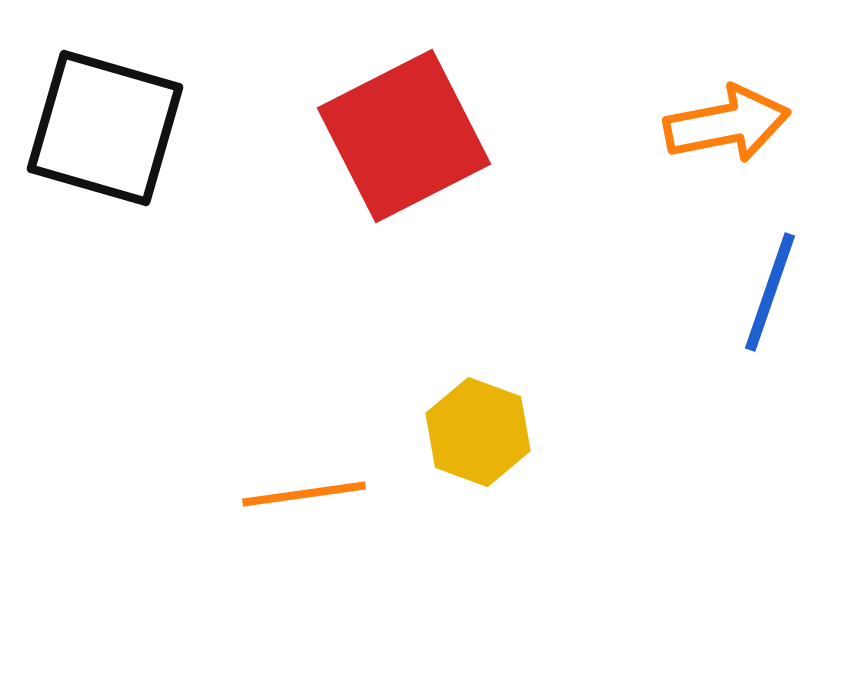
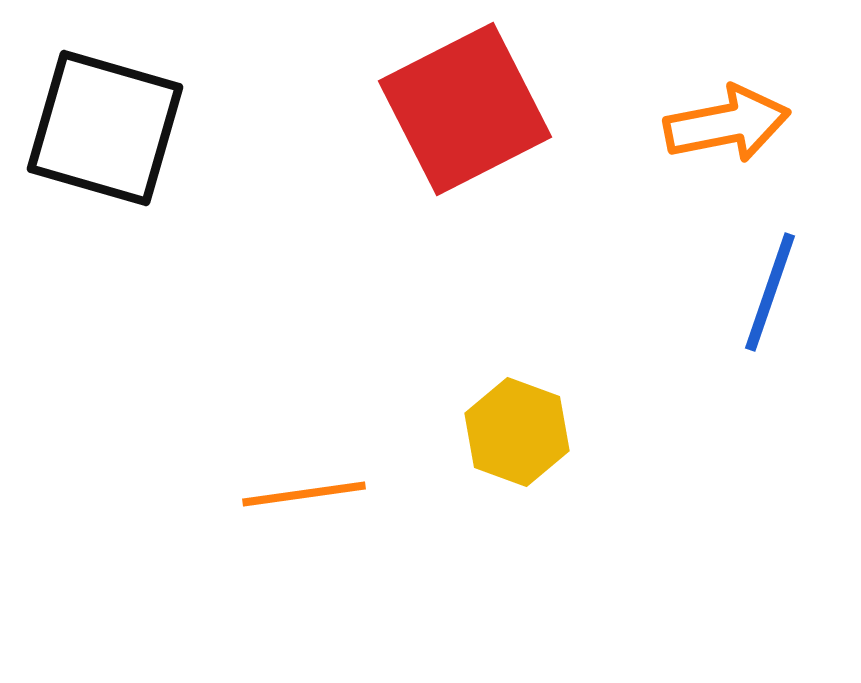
red square: moved 61 px right, 27 px up
yellow hexagon: moved 39 px right
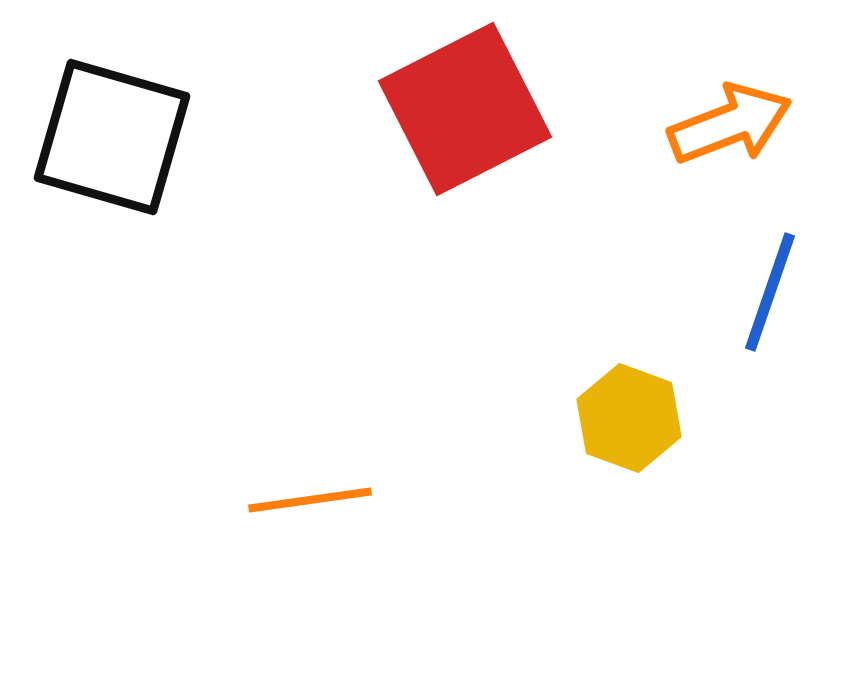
orange arrow: moved 3 px right; rotated 10 degrees counterclockwise
black square: moved 7 px right, 9 px down
yellow hexagon: moved 112 px right, 14 px up
orange line: moved 6 px right, 6 px down
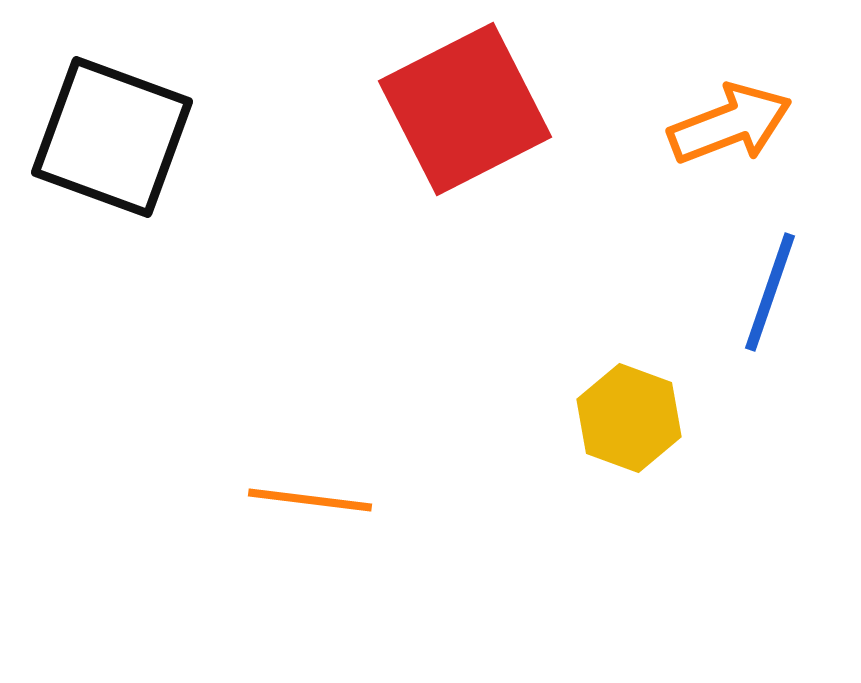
black square: rotated 4 degrees clockwise
orange line: rotated 15 degrees clockwise
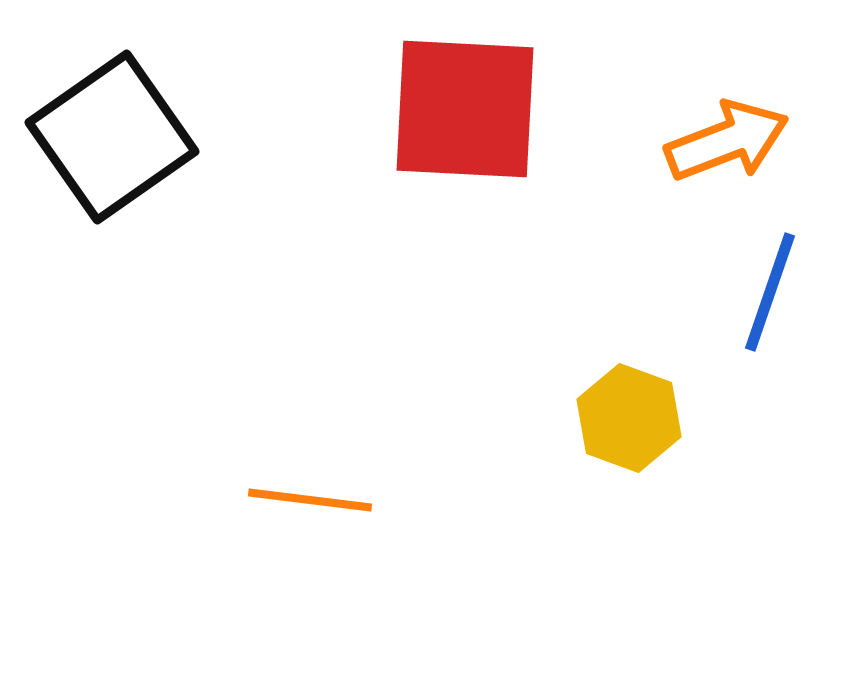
red square: rotated 30 degrees clockwise
orange arrow: moved 3 px left, 17 px down
black square: rotated 35 degrees clockwise
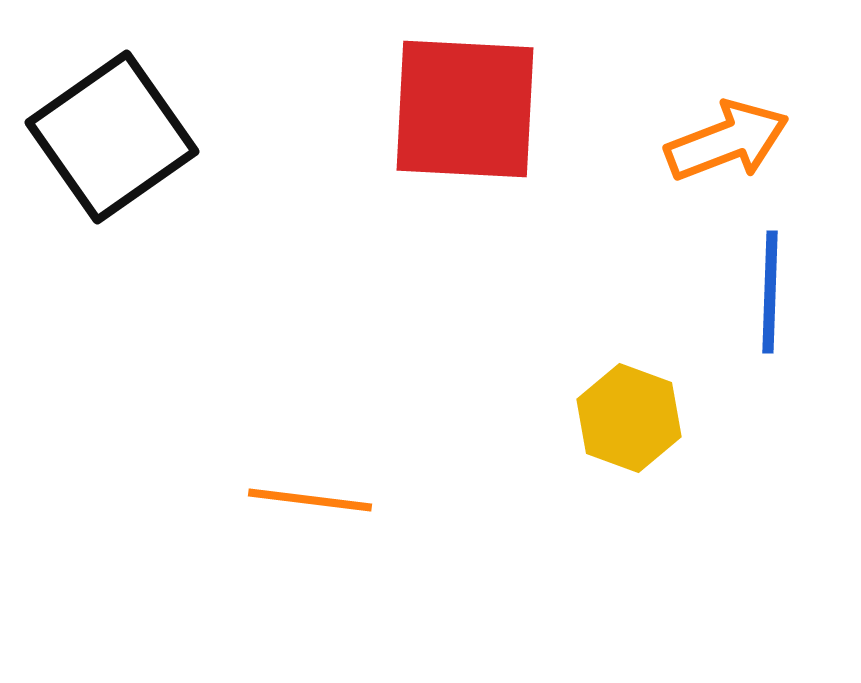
blue line: rotated 17 degrees counterclockwise
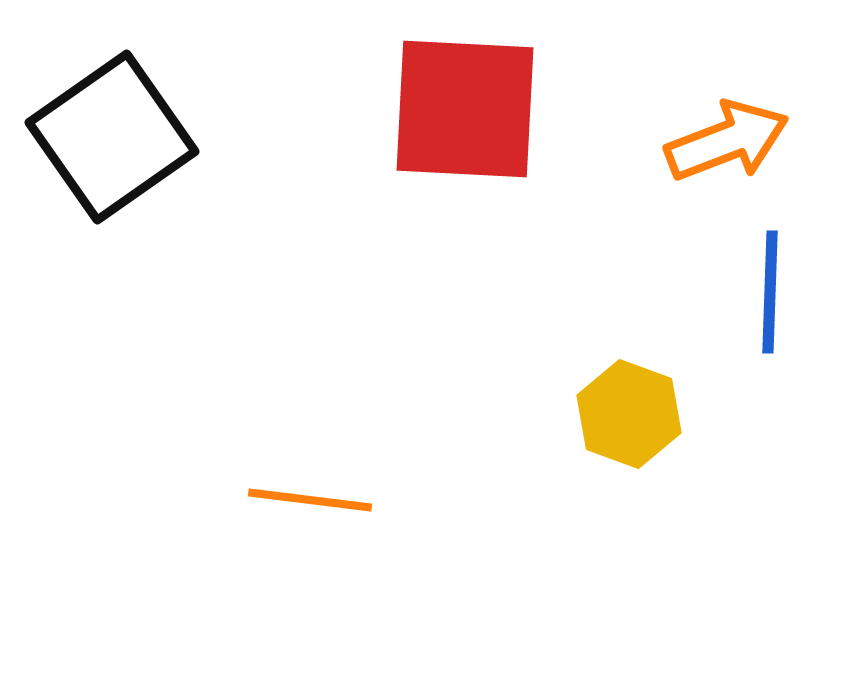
yellow hexagon: moved 4 px up
